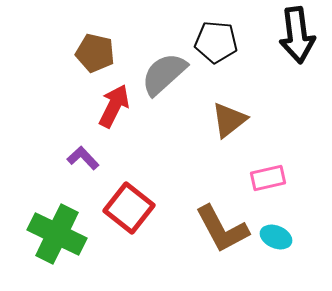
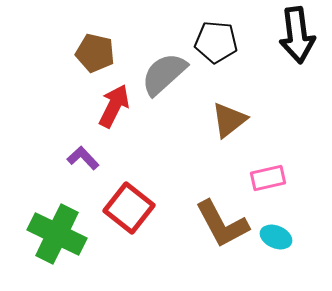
brown L-shape: moved 5 px up
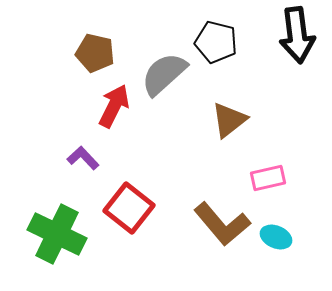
black pentagon: rotated 9 degrees clockwise
brown L-shape: rotated 12 degrees counterclockwise
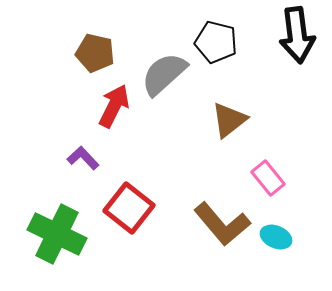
pink rectangle: rotated 64 degrees clockwise
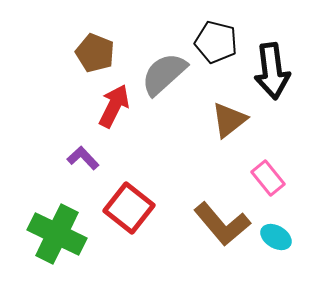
black arrow: moved 25 px left, 36 px down
brown pentagon: rotated 9 degrees clockwise
cyan ellipse: rotated 8 degrees clockwise
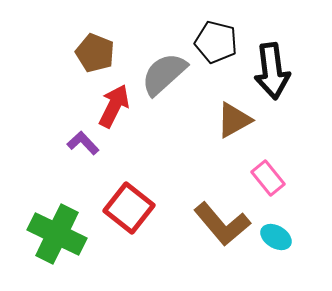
brown triangle: moved 5 px right; rotated 9 degrees clockwise
purple L-shape: moved 15 px up
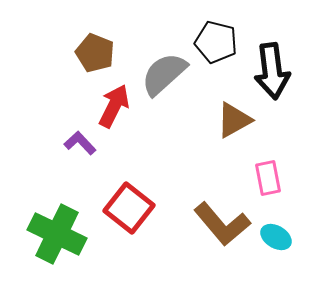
purple L-shape: moved 3 px left
pink rectangle: rotated 28 degrees clockwise
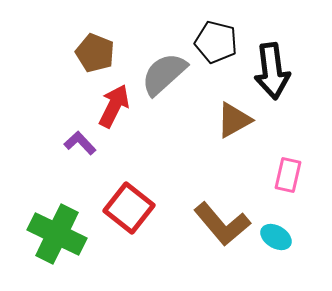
pink rectangle: moved 20 px right, 3 px up; rotated 24 degrees clockwise
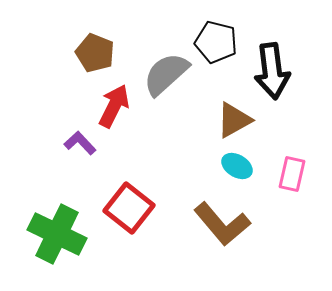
gray semicircle: moved 2 px right
pink rectangle: moved 4 px right, 1 px up
cyan ellipse: moved 39 px left, 71 px up
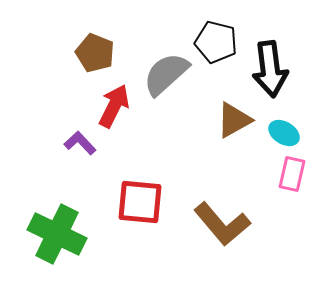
black arrow: moved 2 px left, 2 px up
cyan ellipse: moved 47 px right, 33 px up
red square: moved 11 px right, 6 px up; rotated 33 degrees counterclockwise
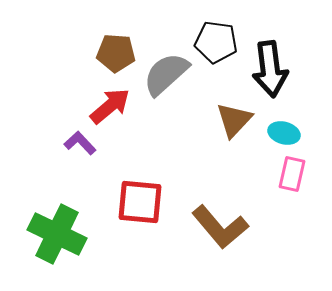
black pentagon: rotated 6 degrees counterclockwise
brown pentagon: moved 21 px right; rotated 18 degrees counterclockwise
red arrow: moved 4 px left; rotated 24 degrees clockwise
brown triangle: rotated 18 degrees counterclockwise
cyan ellipse: rotated 16 degrees counterclockwise
brown L-shape: moved 2 px left, 3 px down
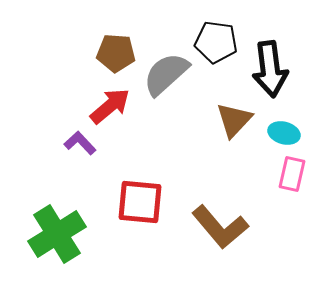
green cross: rotated 32 degrees clockwise
